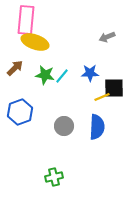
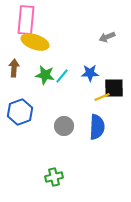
brown arrow: moved 1 px left; rotated 42 degrees counterclockwise
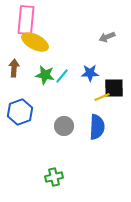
yellow ellipse: rotated 8 degrees clockwise
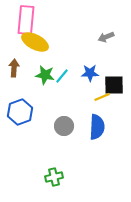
gray arrow: moved 1 px left
black square: moved 3 px up
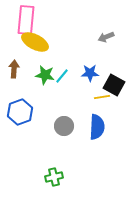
brown arrow: moved 1 px down
black square: rotated 30 degrees clockwise
yellow line: rotated 14 degrees clockwise
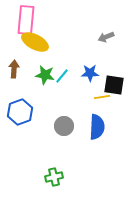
black square: rotated 20 degrees counterclockwise
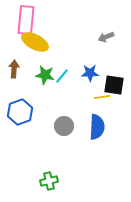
green cross: moved 5 px left, 4 px down
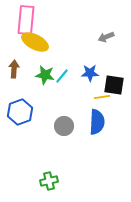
blue semicircle: moved 5 px up
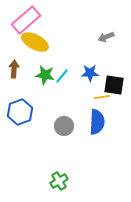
pink rectangle: rotated 44 degrees clockwise
green cross: moved 10 px right; rotated 18 degrees counterclockwise
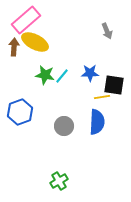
gray arrow: moved 1 px right, 6 px up; rotated 91 degrees counterclockwise
brown arrow: moved 22 px up
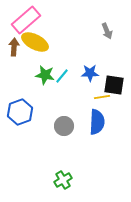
green cross: moved 4 px right, 1 px up
